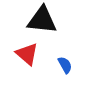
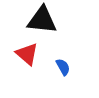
blue semicircle: moved 2 px left, 2 px down
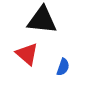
blue semicircle: rotated 48 degrees clockwise
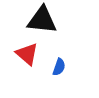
blue semicircle: moved 4 px left
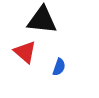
red triangle: moved 2 px left, 2 px up
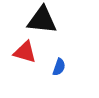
red triangle: rotated 25 degrees counterclockwise
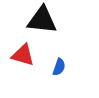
red triangle: moved 2 px left, 3 px down
